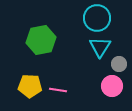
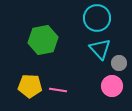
green hexagon: moved 2 px right
cyan triangle: moved 2 px down; rotated 15 degrees counterclockwise
gray circle: moved 1 px up
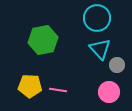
gray circle: moved 2 px left, 2 px down
pink circle: moved 3 px left, 6 px down
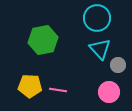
gray circle: moved 1 px right
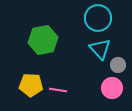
cyan circle: moved 1 px right
yellow pentagon: moved 1 px right, 1 px up
pink circle: moved 3 px right, 4 px up
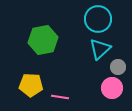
cyan circle: moved 1 px down
cyan triangle: rotated 30 degrees clockwise
gray circle: moved 2 px down
pink line: moved 2 px right, 7 px down
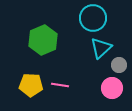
cyan circle: moved 5 px left, 1 px up
green hexagon: rotated 12 degrees counterclockwise
cyan triangle: moved 1 px right, 1 px up
gray circle: moved 1 px right, 2 px up
pink line: moved 12 px up
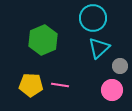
cyan triangle: moved 2 px left
gray circle: moved 1 px right, 1 px down
pink circle: moved 2 px down
